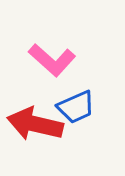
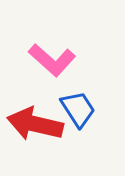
blue trapezoid: moved 2 px right, 2 px down; rotated 99 degrees counterclockwise
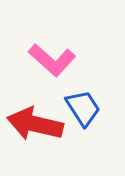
blue trapezoid: moved 5 px right, 1 px up
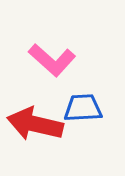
blue trapezoid: rotated 60 degrees counterclockwise
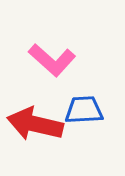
blue trapezoid: moved 1 px right, 2 px down
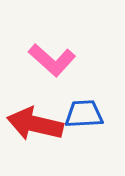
blue trapezoid: moved 4 px down
